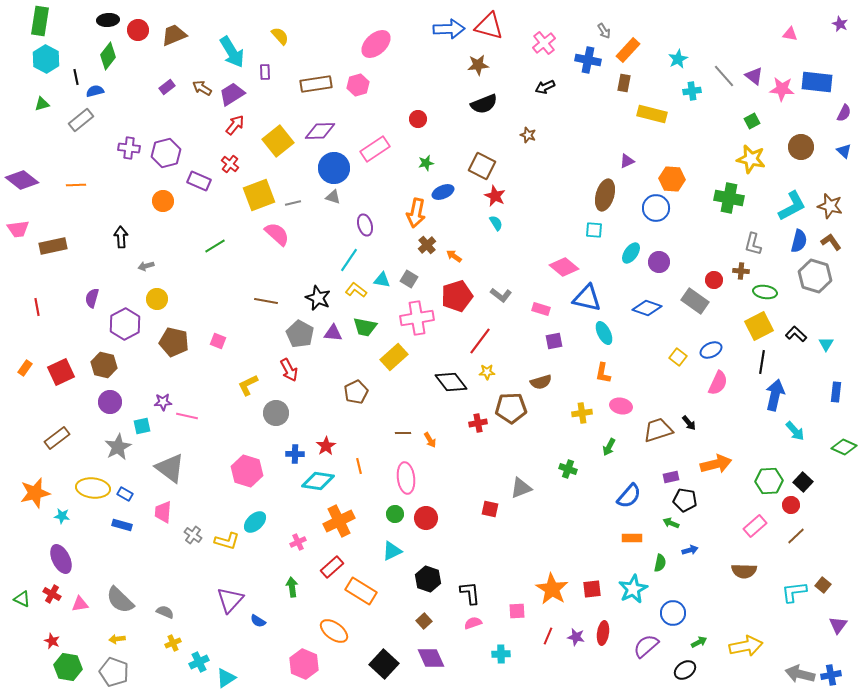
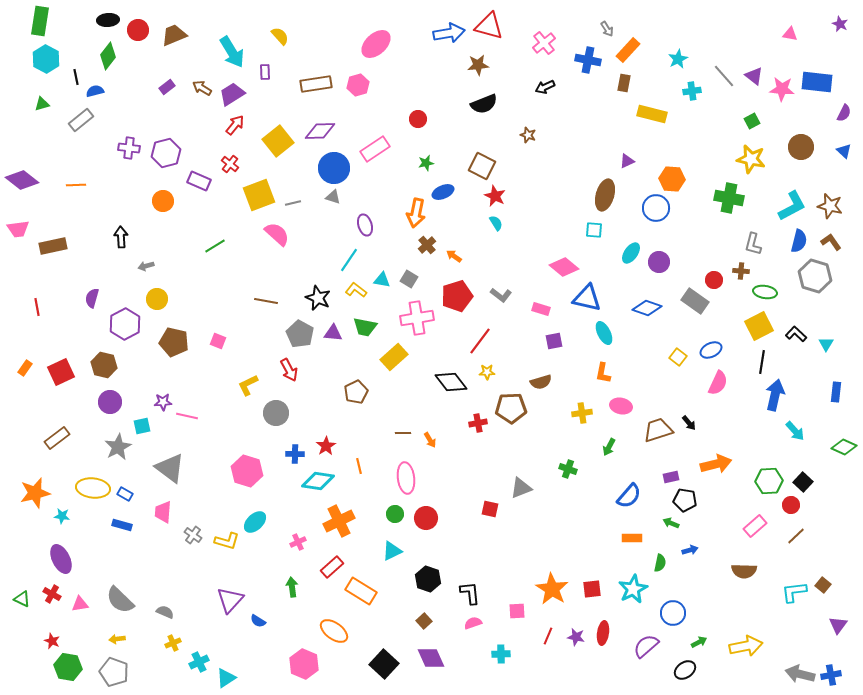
blue arrow at (449, 29): moved 4 px down; rotated 8 degrees counterclockwise
gray arrow at (604, 31): moved 3 px right, 2 px up
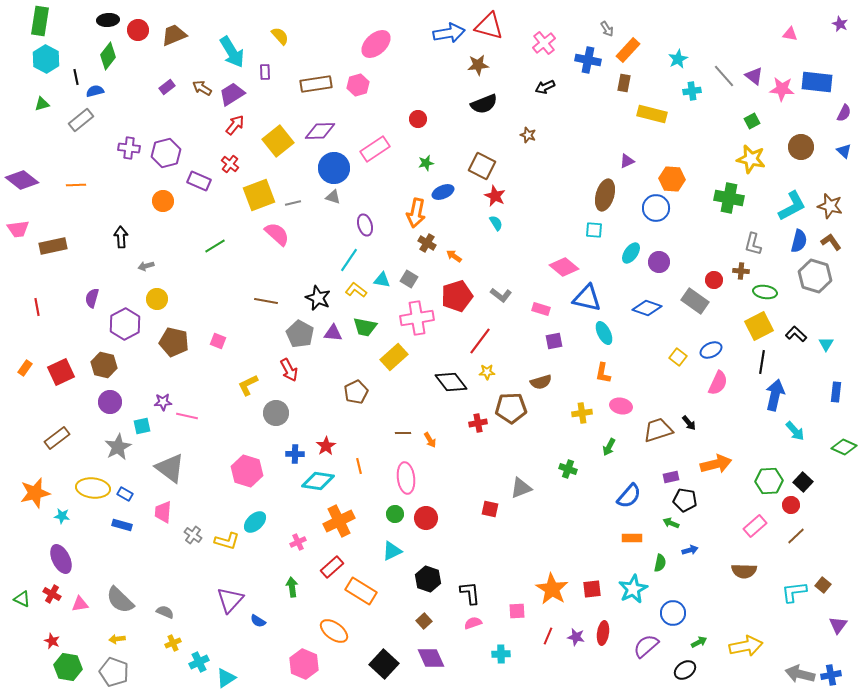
brown cross at (427, 245): moved 2 px up; rotated 18 degrees counterclockwise
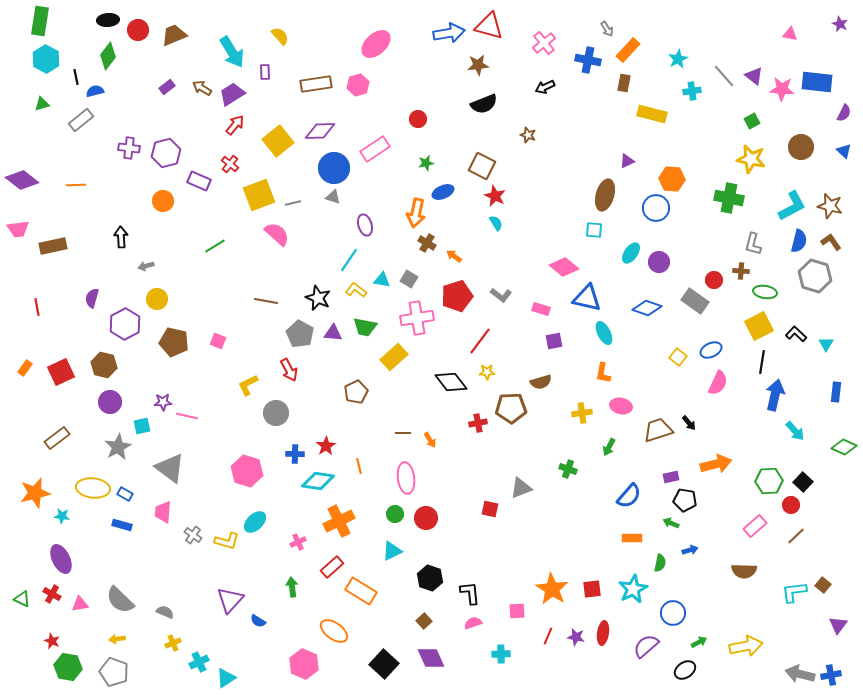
black hexagon at (428, 579): moved 2 px right, 1 px up
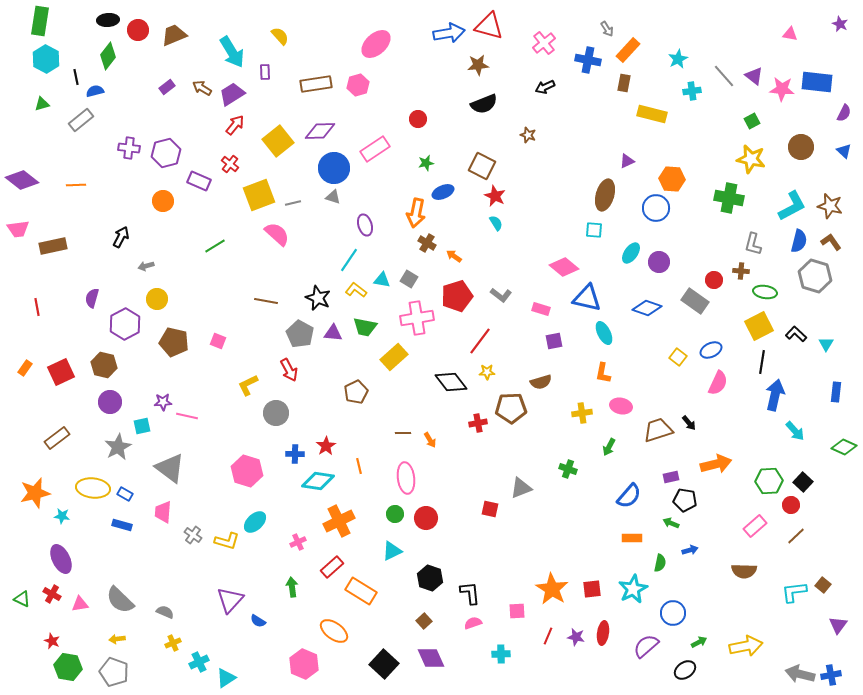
black arrow at (121, 237): rotated 30 degrees clockwise
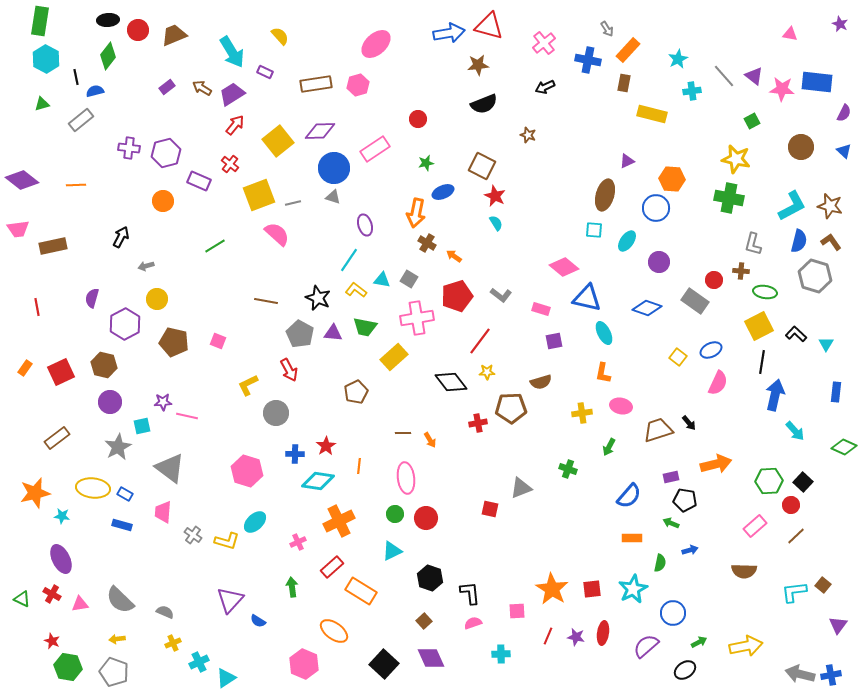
purple rectangle at (265, 72): rotated 63 degrees counterclockwise
yellow star at (751, 159): moved 15 px left
cyan ellipse at (631, 253): moved 4 px left, 12 px up
orange line at (359, 466): rotated 21 degrees clockwise
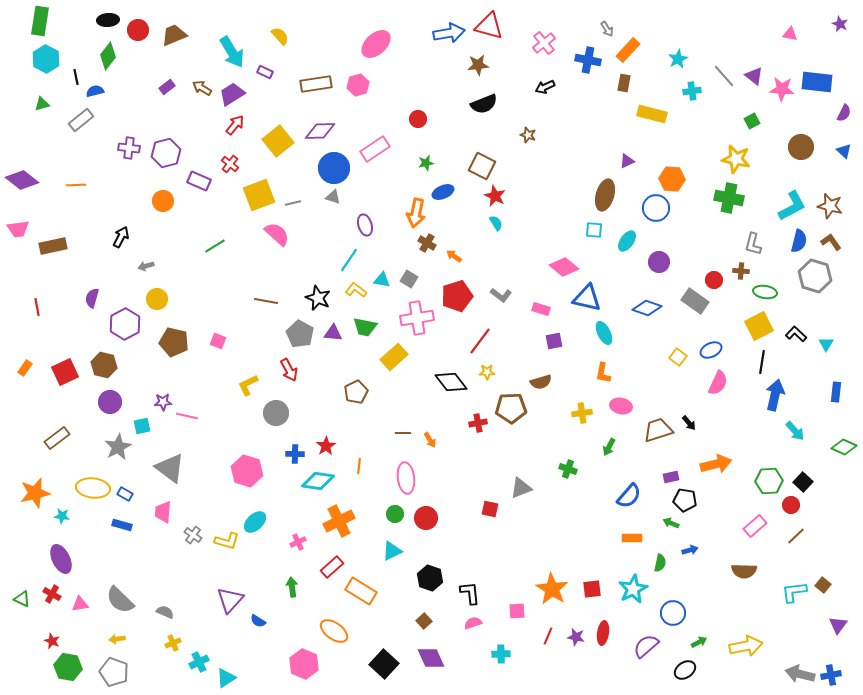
red square at (61, 372): moved 4 px right
